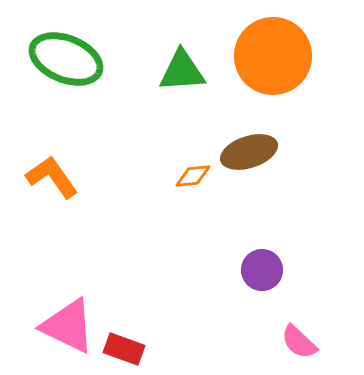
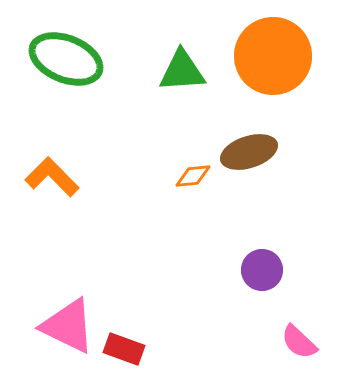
orange L-shape: rotated 10 degrees counterclockwise
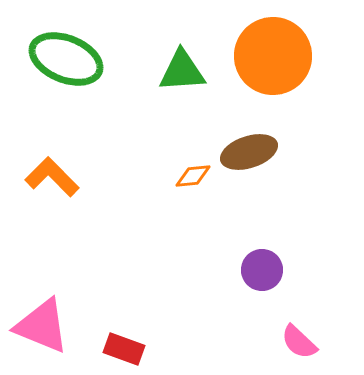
pink triangle: moved 26 px left; rotated 4 degrees counterclockwise
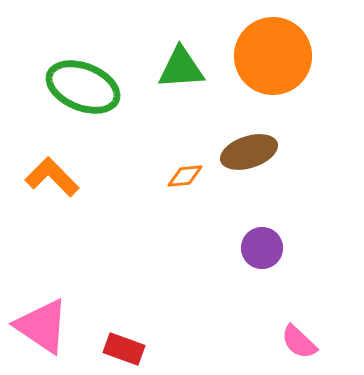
green ellipse: moved 17 px right, 28 px down
green triangle: moved 1 px left, 3 px up
orange diamond: moved 8 px left
purple circle: moved 22 px up
pink triangle: rotated 12 degrees clockwise
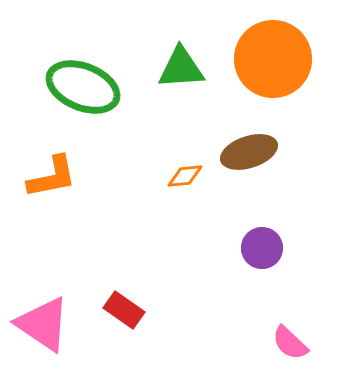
orange circle: moved 3 px down
orange L-shape: rotated 124 degrees clockwise
pink triangle: moved 1 px right, 2 px up
pink semicircle: moved 9 px left, 1 px down
red rectangle: moved 39 px up; rotated 15 degrees clockwise
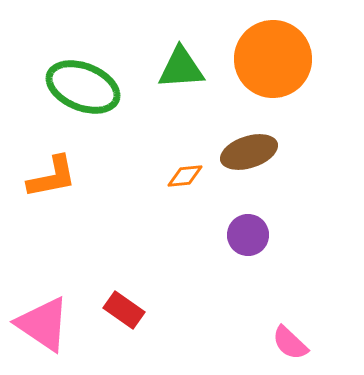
purple circle: moved 14 px left, 13 px up
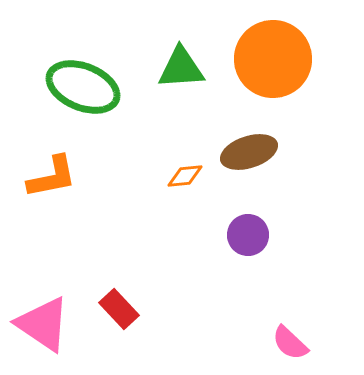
red rectangle: moved 5 px left, 1 px up; rotated 12 degrees clockwise
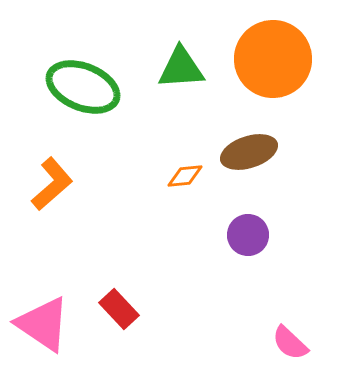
orange L-shape: moved 7 px down; rotated 30 degrees counterclockwise
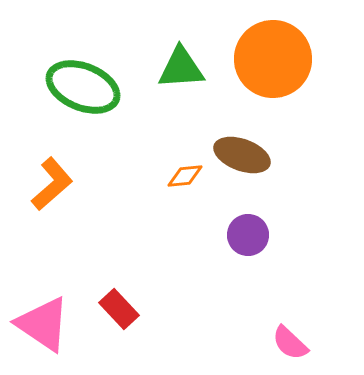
brown ellipse: moved 7 px left, 3 px down; rotated 38 degrees clockwise
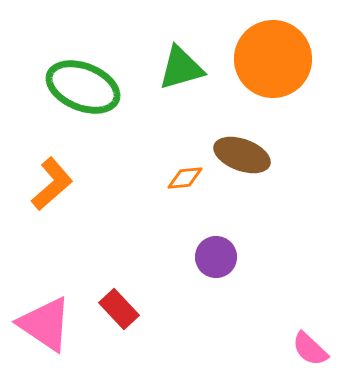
green triangle: rotated 12 degrees counterclockwise
orange diamond: moved 2 px down
purple circle: moved 32 px left, 22 px down
pink triangle: moved 2 px right
pink semicircle: moved 20 px right, 6 px down
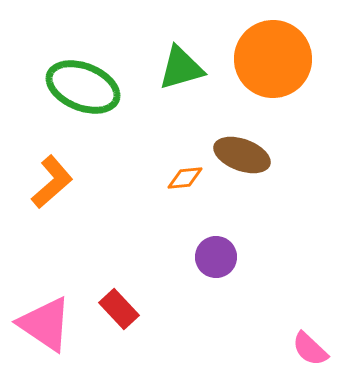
orange L-shape: moved 2 px up
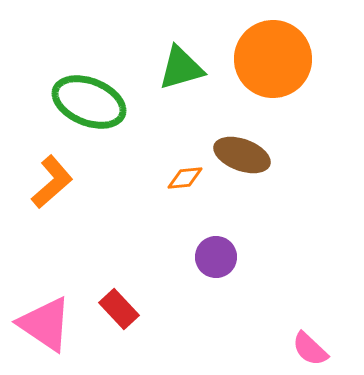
green ellipse: moved 6 px right, 15 px down
